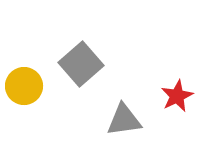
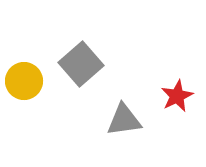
yellow circle: moved 5 px up
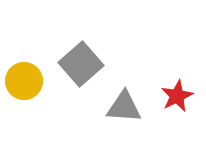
gray triangle: moved 13 px up; rotated 12 degrees clockwise
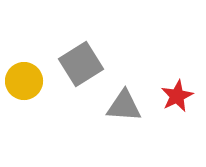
gray square: rotated 9 degrees clockwise
gray triangle: moved 1 px up
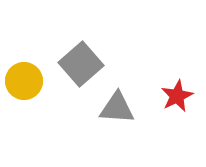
gray square: rotated 9 degrees counterclockwise
gray triangle: moved 7 px left, 2 px down
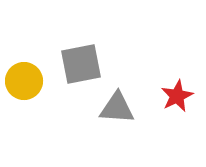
gray square: rotated 30 degrees clockwise
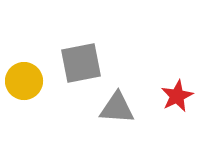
gray square: moved 1 px up
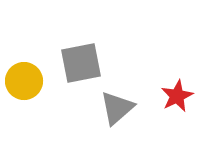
gray triangle: rotated 45 degrees counterclockwise
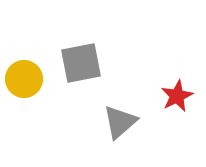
yellow circle: moved 2 px up
gray triangle: moved 3 px right, 14 px down
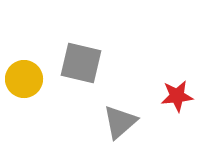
gray square: rotated 24 degrees clockwise
red star: rotated 20 degrees clockwise
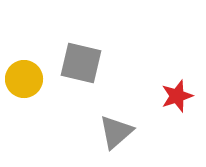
red star: rotated 12 degrees counterclockwise
gray triangle: moved 4 px left, 10 px down
